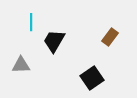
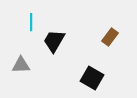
black square: rotated 25 degrees counterclockwise
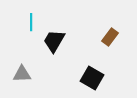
gray triangle: moved 1 px right, 9 px down
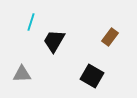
cyan line: rotated 18 degrees clockwise
black square: moved 2 px up
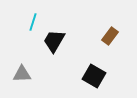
cyan line: moved 2 px right
brown rectangle: moved 1 px up
black square: moved 2 px right
